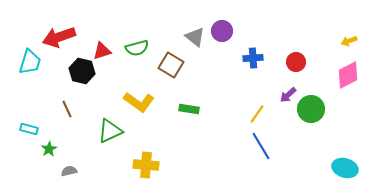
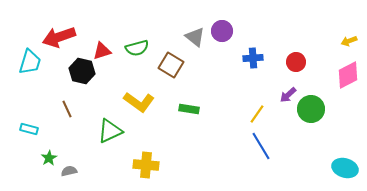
green star: moved 9 px down
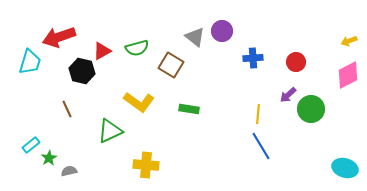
red triangle: rotated 12 degrees counterclockwise
yellow line: moved 1 px right; rotated 30 degrees counterclockwise
cyan rectangle: moved 2 px right, 16 px down; rotated 54 degrees counterclockwise
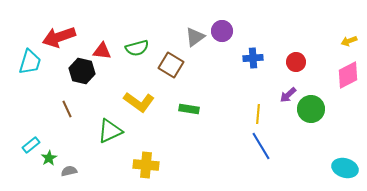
gray triangle: rotated 45 degrees clockwise
red triangle: rotated 36 degrees clockwise
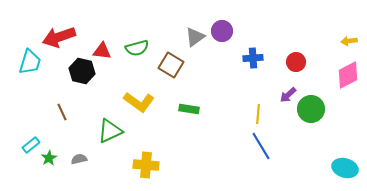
yellow arrow: rotated 14 degrees clockwise
brown line: moved 5 px left, 3 px down
gray semicircle: moved 10 px right, 12 px up
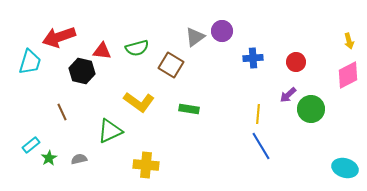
yellow arrow: rotated 98 degrees counterclockwise
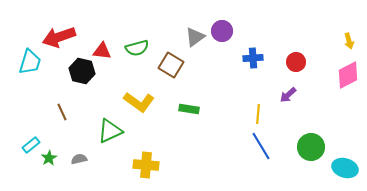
green circle: moved 38 px down
